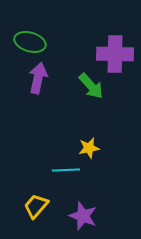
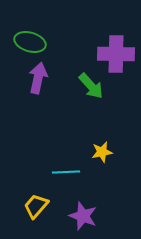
purple cross: moved 1 px right
yellow star: moved 13 px right, 4 px down
cyan line: moved 2 px down
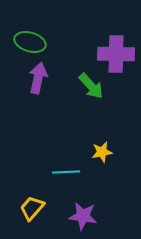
yellow trapezoid: moved 4 px left, 2 px down
purple star: rotated 12 degrees counterclockwise
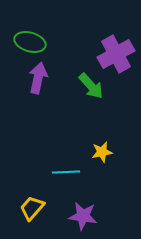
purple cross: rotated 30 degrees counterclockwise
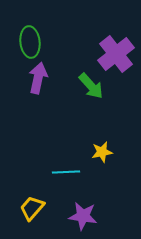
green ellipse: rotated 68 degrees clockwise
purple cross: rotated 9 degrees counterclockwise
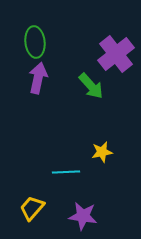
green ellipse: moved 5 px right
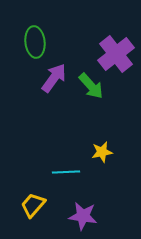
purple arrow: moved 16 px right; rotated 24 degrees clockwise
yellow trapezoid: moved 1 px right, 3 px up
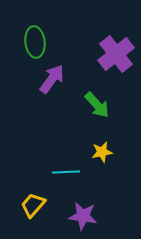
purple arrow: moved 2 px left, 1 px down
green arrow: moved 6 px right, 19 px down
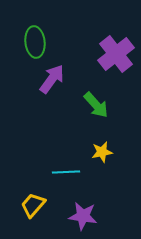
green arrow: moved 1 px left
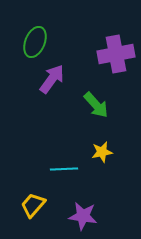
green ellipse: rotated 28 degrees clockwise
purple cross: rotated 27 degrees clockwise
cyan line: moved 2 px left, 3 px up
